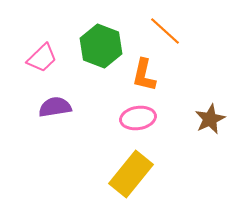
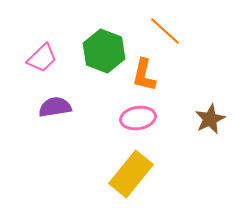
green hexagon: moved 3 px right, 5 px down
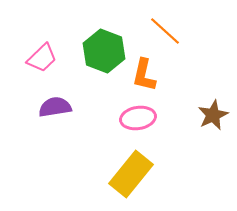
brown star: moved 3 px right, 4 px up
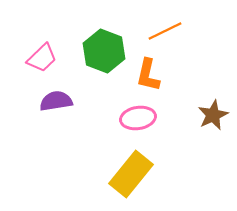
orange line: rotated 68 degrees counterclockwise
orange L-shape: moved 4 px right
purple semicircle: moved 1 px right, 6 px up
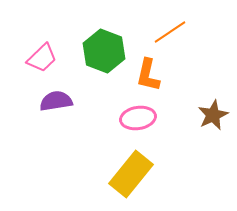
orange line: moved 5 px right, 1 px down; rotated 8 degrees counterclockwise
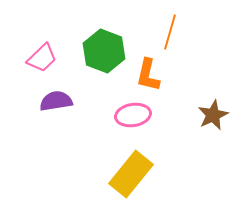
orange line: rotated 40 degrees counterclockwise
pink ellipse: moved 5 px left, 3 px up
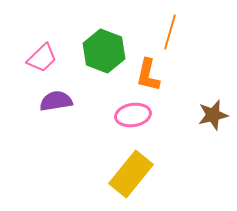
brown star: rotated 12 degrees clockwise
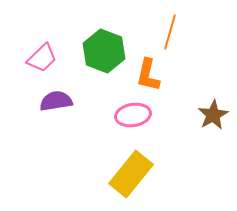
brown star: rotated 16 degrees counterclockwise
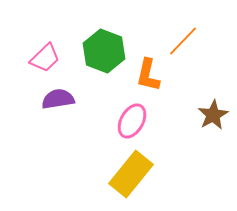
orange line: moved 13 px right, 9 px down; rotated 28 degrees clockwise
pink trapezoid: moved 3 px right
purple semicircle: moved 2 px right, 2 px up
pink ellipse: moved 1 px left, 6 px down; rotated 52 degrees counterclockwise
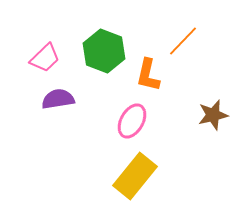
brown star: rotated 16 degrees clockwise
yellow rectangle: moved 4 px right, 2 px down
